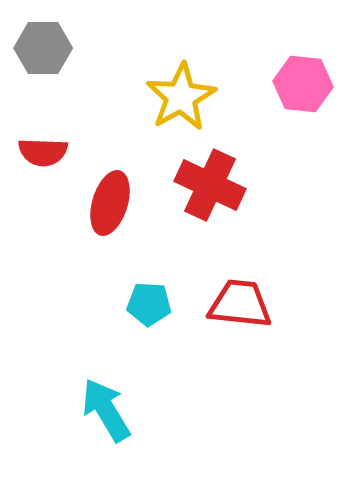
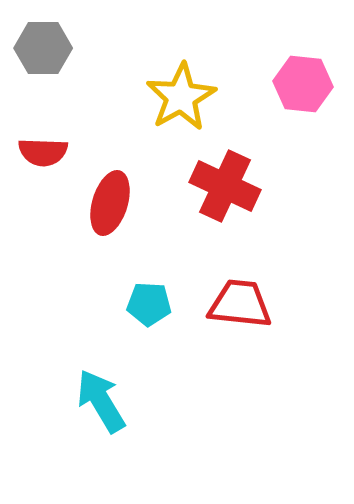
red cross: moved 15 px right, 1 px down
cyan arrow: moved 5 px left, 9 px up
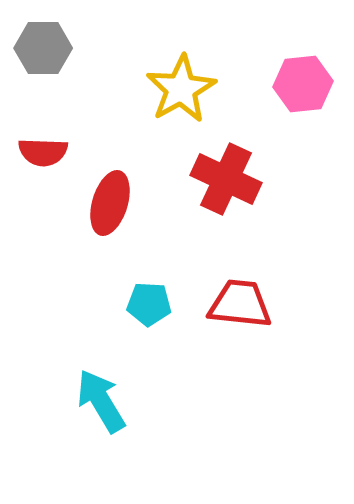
pink hexagon: rotated 12 degrees counterclockwise
yellow star: moved 8 px up
red cross: moved 1 px right, 7 px up
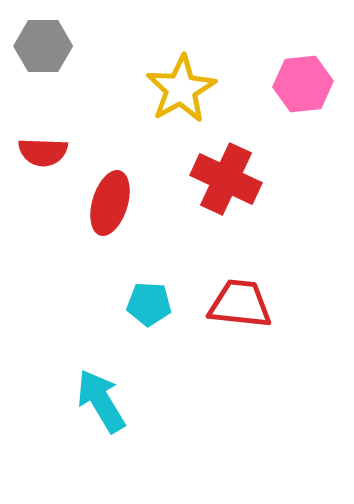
gray hexagon: moved 2 px up
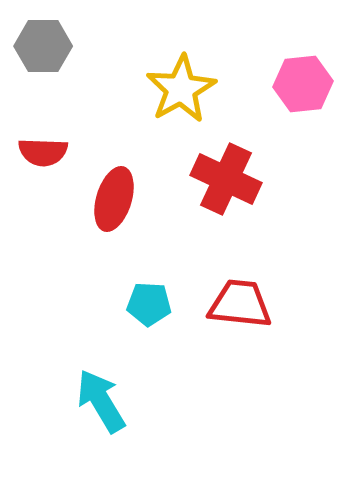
red ellipse: moved 4 px right, 4 px up
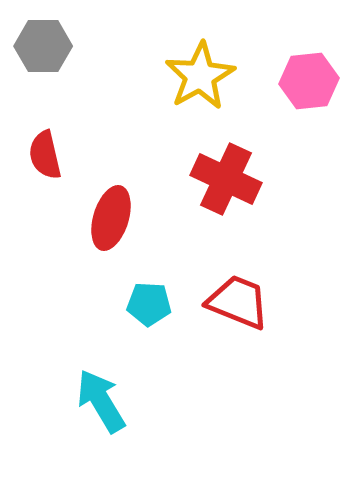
pink hexagon: moved 6 px right, 3 px up
yellow star: moved 19 px right, 13 px up
red semicircle: moved 2 px right, 3 px down; rotated 75 degrees clockwise
red ellipse: moved 3 px left, 19 px down
red trapezoid: moved 2 px left, 2 px up; rotated 16 degrees clockwise
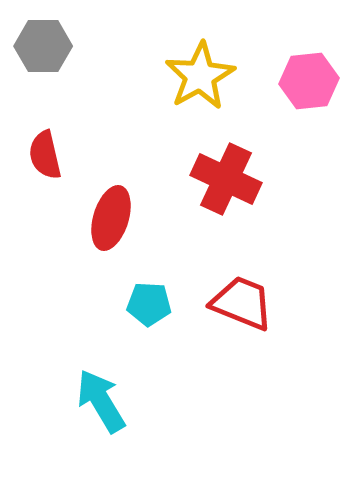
red trapezoid: moved 4 px right, 1 px down
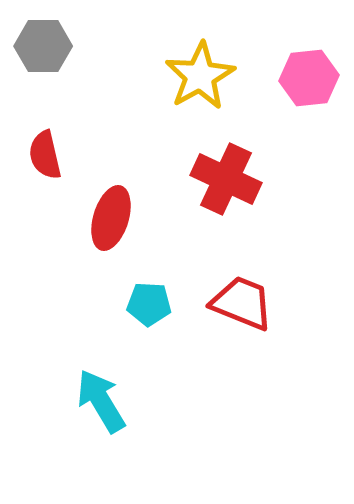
pink hexagon: moved 3 px up
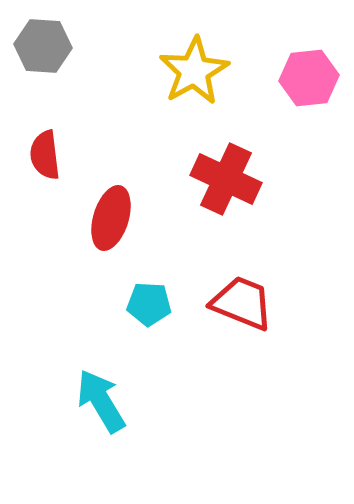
gray hexagon: rotated 4 degrees clockwise
yellow star: moved 6 px left, 5 px up
red semicircle: rotated 6 degrees clockwise
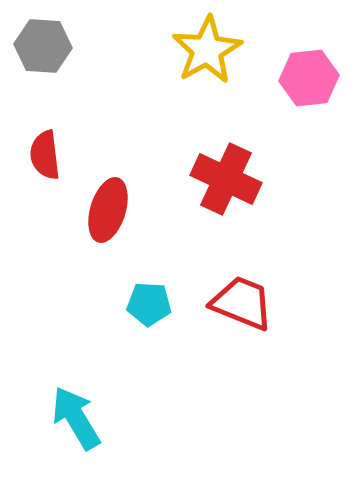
yellow star: moved 13 px right, 21 px up
red ellipse: moved 3 px left, 8 px up
cyan arrow: moved 25 px left, 17 px down
